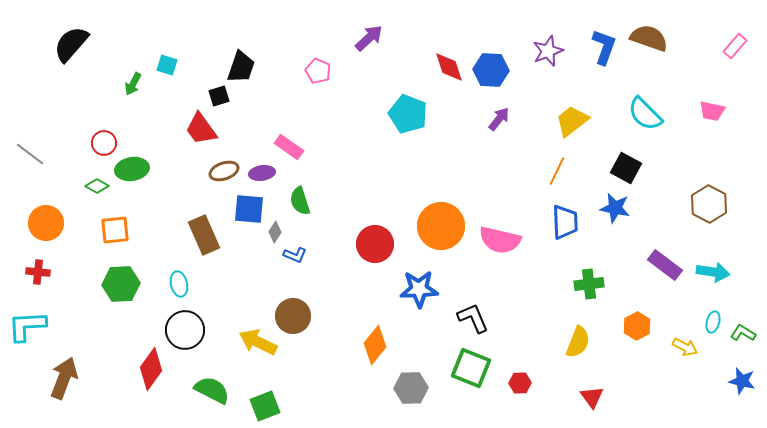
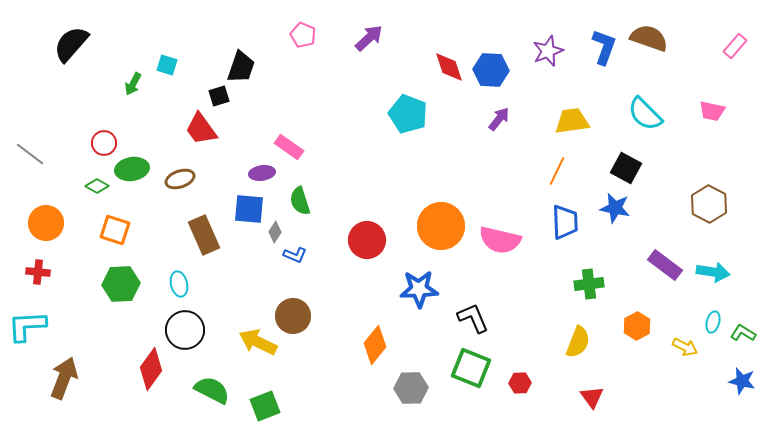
pink pentagon at (318, 71): moved 15 px left, 36 px up
yellow trapezoid at (572, 121): rotated 30 degrees clockwise
brown ellipse at (224, 171): moved 44 px left, 8 px down
orange square at (115, 230): rotated 24 degrees clockwise
red circle at (375, 244): moved 8 px left, 4 px up
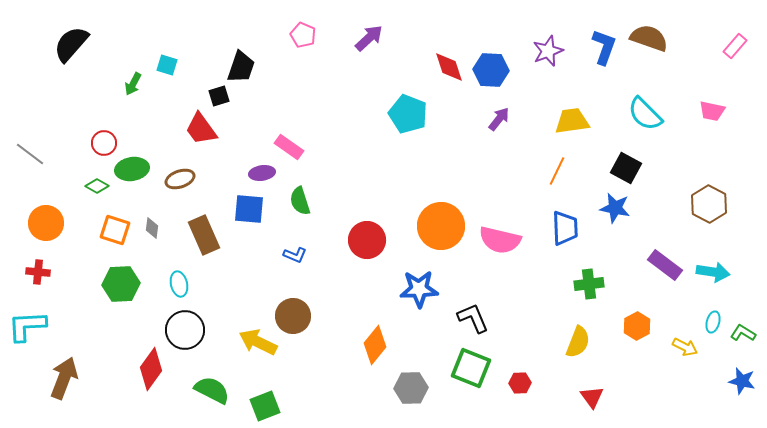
blue trapezoid at (565, 222): moved 6 px down
gray diamond at (275, 232): moved 123 px left, 4 px up; rotated 25 degrees counterclockwise
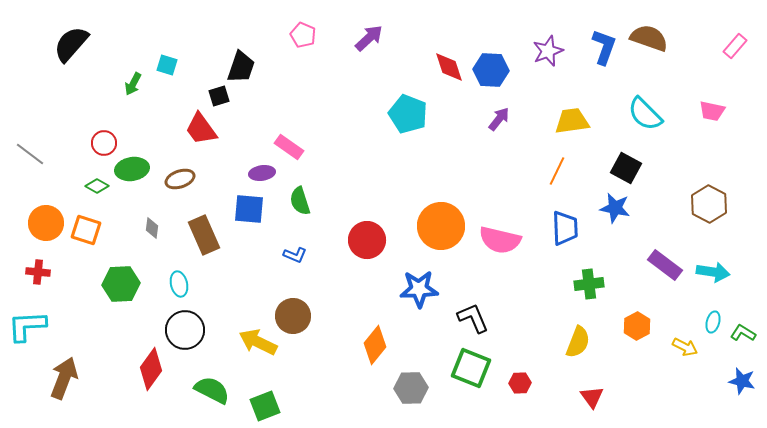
orange square at (115, 230): moved 29 px left
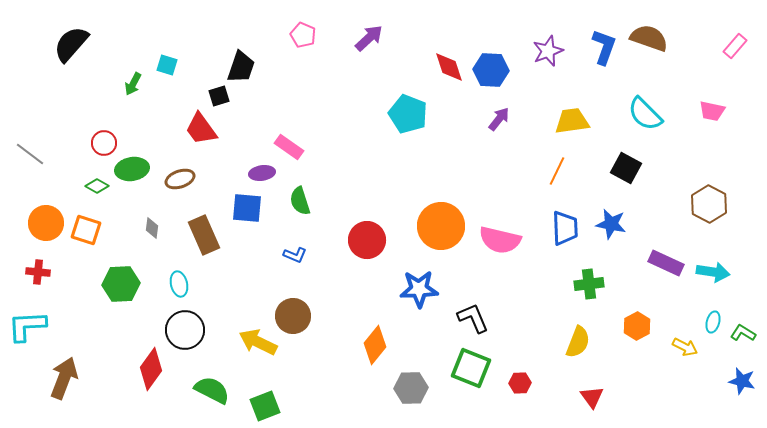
blue star at (615, 208): moved 4 px left, 16 px down
blue square at (249, 209): moved 2 px left, 1 px up
purple rectangle at (665, 265): moved 1 px right, 2 px up; rotated 12 degrees counterclockwise
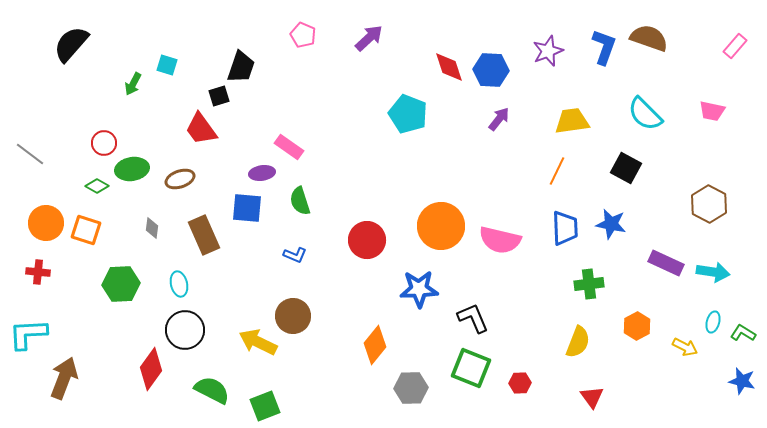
cyan L-shape at (27, 326): moved 1 px right, 8 px down
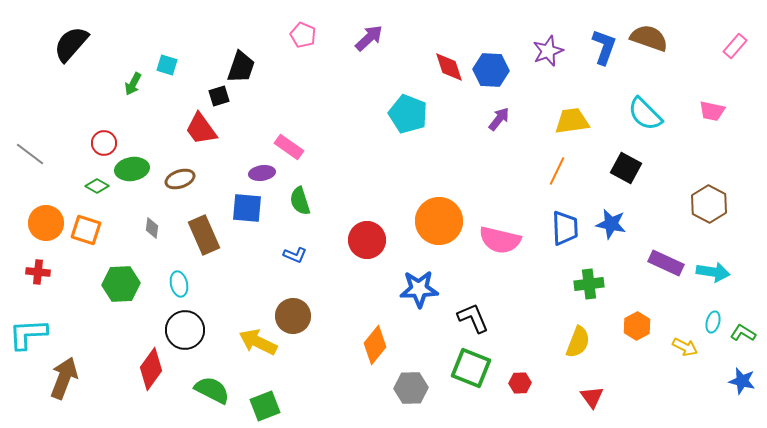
orange circle at (441, 226): moved 2 px left, 5 px up
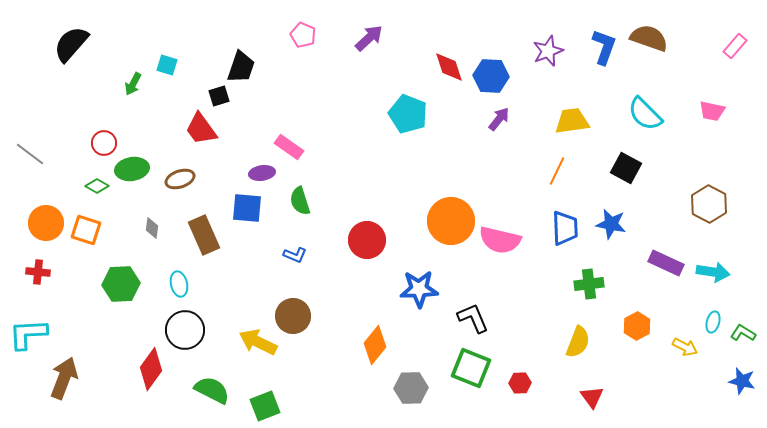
blue hexagon at (491, 70): moved 6 px down
orange circle at (439, 221): moved 12 px right
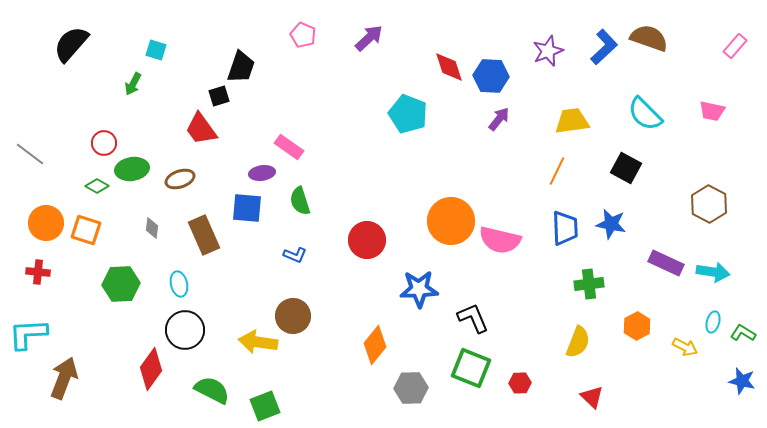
blue L-shape at (604, 47): rotated 27 degrees clockwise
cyan square at (167, 65): moved 11 px left, 15 px up
yellow arrow at (258, 342): rotated 18 degrees counterclockwise
red triangle at (592, 397): rotated 10 degrees counterclockwise
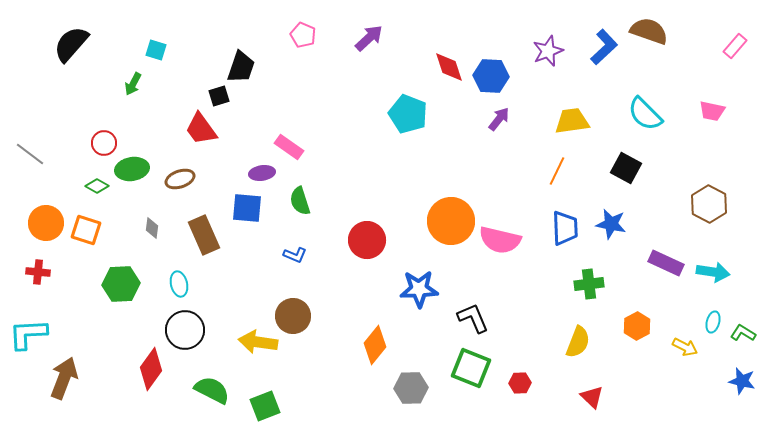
brown semicircle at (649, 38): moved 7 px up
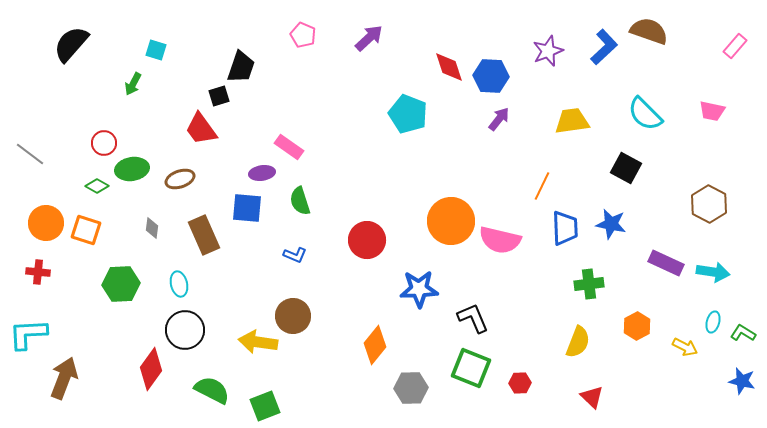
orange line at (557, 171): moved 15 px left, 15 px down
